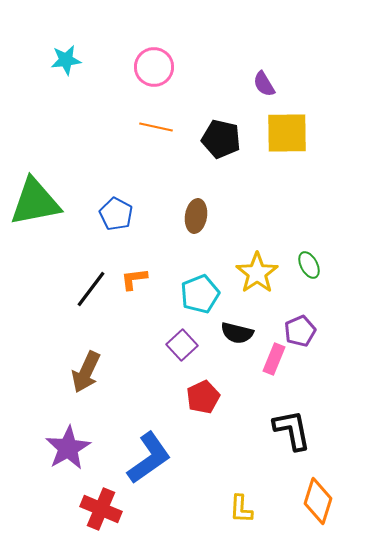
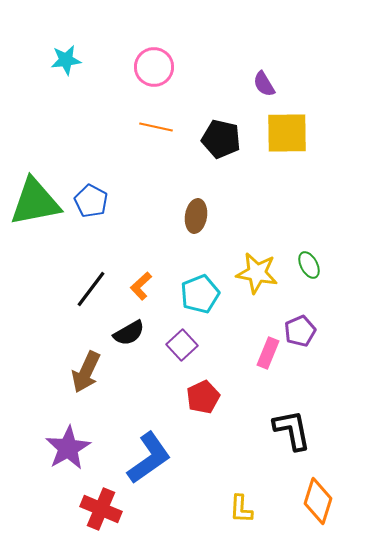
blue pentagon: moved 25 px left, 13 px up
yellow star: rotated 27 degrees counterclockwise
orange L-shape: moved 7 px right, 7 px down; rotated 36 degrees counterclockwise
black semicircle: moved 108 px left; rotated 44 degrees counterclockwise
pink rectangle: moved 6 px left, 6 px up
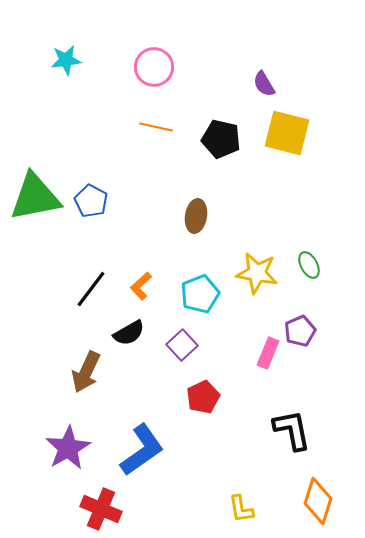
yellow square: rotated 15 degrees clockwise
green triangle: moved 5 px up
blue L-shape: moved 7 px left, 8 px up
yellow L-shape: rotated 12 degrees counterclockwise
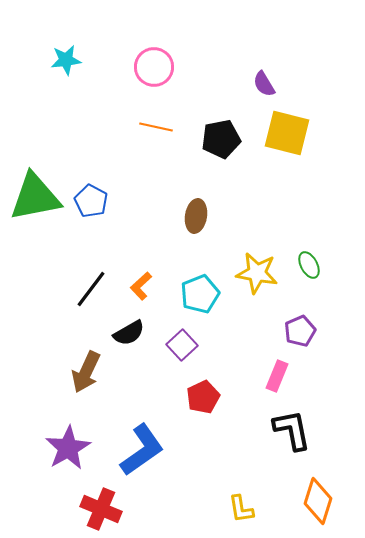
black pentagon: rotated 24 degrees counterclockwise
pink rectangle: moved 9 px right, 23 px down
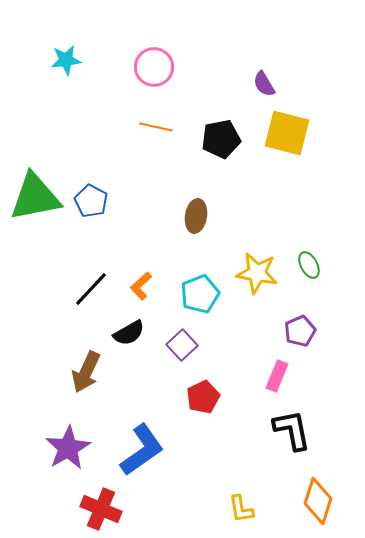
black line: rotated 6 degrees clockwise
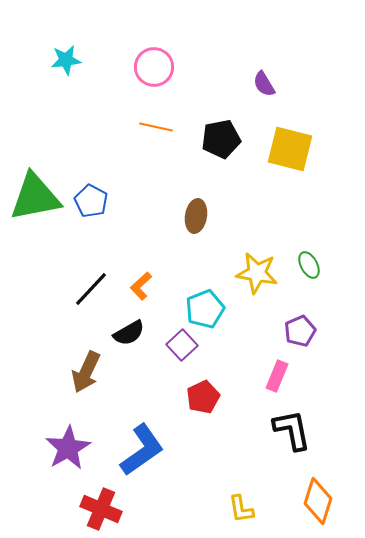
yellow square: moved 3 px right, 16 px down
cyan pentagon: moved 5 px right, 15 px down
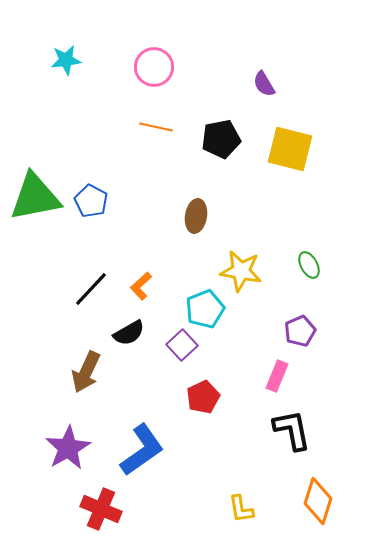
yellow star: moved 16 px left, 2 px up
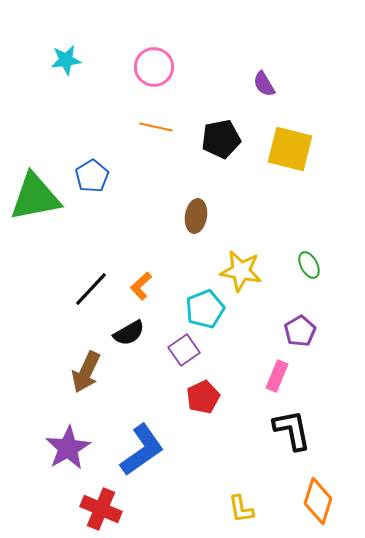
blue pentagon: moved 1 px right, 25 px up; rotated 12 degrees clockwise
purple pentagon: rotated 8 degrees counterclockwise
purple square: moved 2 px right, 5 px down; rotated 8 degrees clockwise
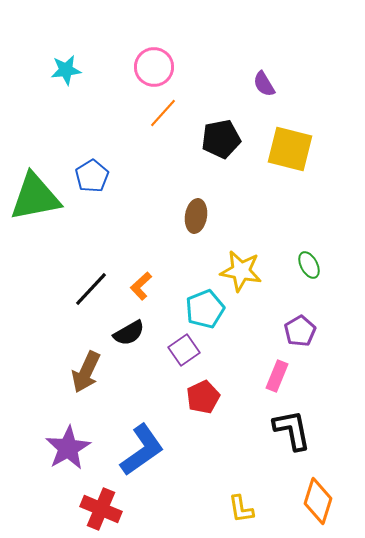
cyan star: moved 10 px down
orange line: moved 7 px right, 14 px up; rotated 60 degrees counterclockwise
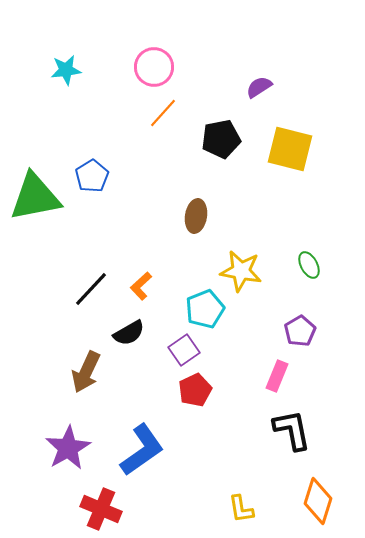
purple semicircle: moved 5 px left, 3 px down; rotated 88 degrees clockwise
red pentagon: moved 8 px left, 7 px up
